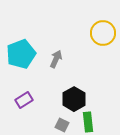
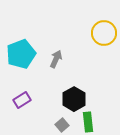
yellow circle: moved 1 px right
purple rectangle: moved 2 px left
gray square: rotated 24 degrees clockwise
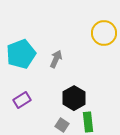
black hexagon: moved 1 px up
gray square: rotated 16 degrees counterclockwise
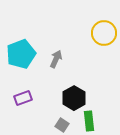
purple rectangle: moved 1 px right, 2 px up; rotated 12 degrees clockwise
green rectangle: moved 1 px right, 1 px up
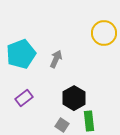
purple rectangle: moved 1 px right; rotated 18 degrees counterclockwise
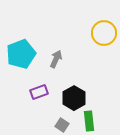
purple rectangle: moved 15 px right, 6 px up; rotated 18 degrees clockwise
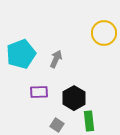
purple rectangle: rotated 18 degrees clockwise
gray square: moved 5 px left
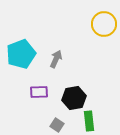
yellow circle: moved 9 px up
black hexagon: rotated 20 degrees clockwise
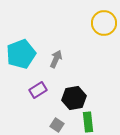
yellow circle: moved 1 px up
purple rectangle: moved 1 px left, 2 px up; rotated 30 degrees counterclockwise
green rectangle: moved 1 px left, 1 px down
